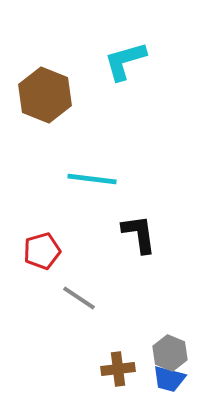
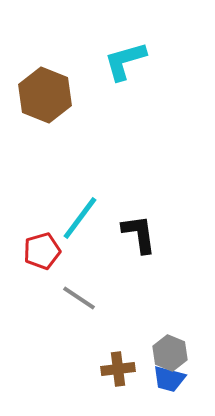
cyan line: moved 12 px left, 39 px down; rotated 60 degrees counterclockwise
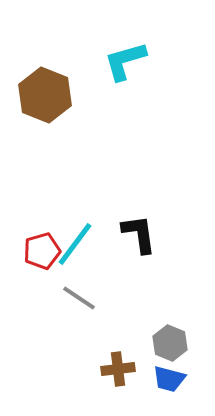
cyan line: moved 5 px left, 26 px down
gray hexagon: moved 10 px up
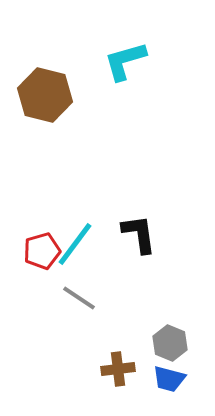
brown hexagon: rotated 8 degrees counterclockwise
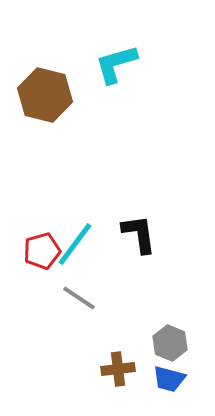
cyan L-shape: moved 9 px left, 3 px down
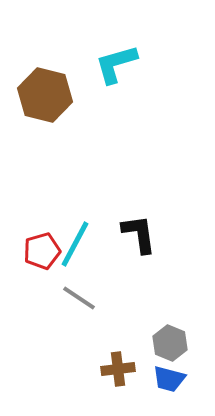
cyan line: rotated 9 degrees counterclockwise
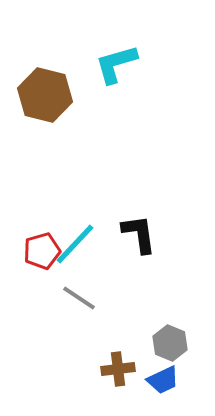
cyan line: rotated 15 degrees clockwise
blue trapezoid: moved 6 px left, 1 px down; rotated 40 degrees counterclockwise
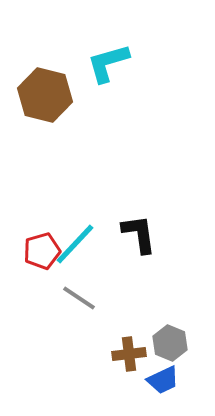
cyan L-shape: moved 8 px left, 1 px up
brown cross: moved 11 px right, 15 px up
